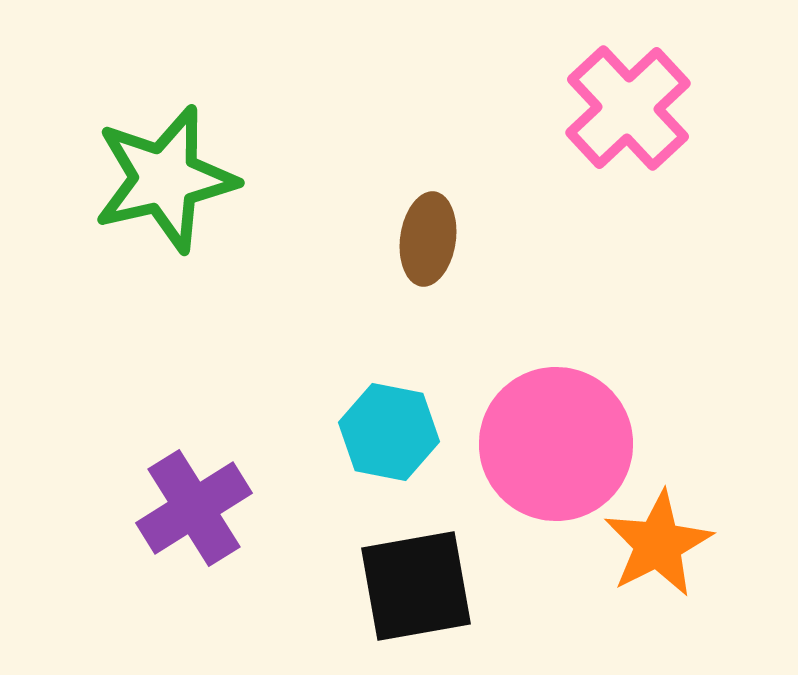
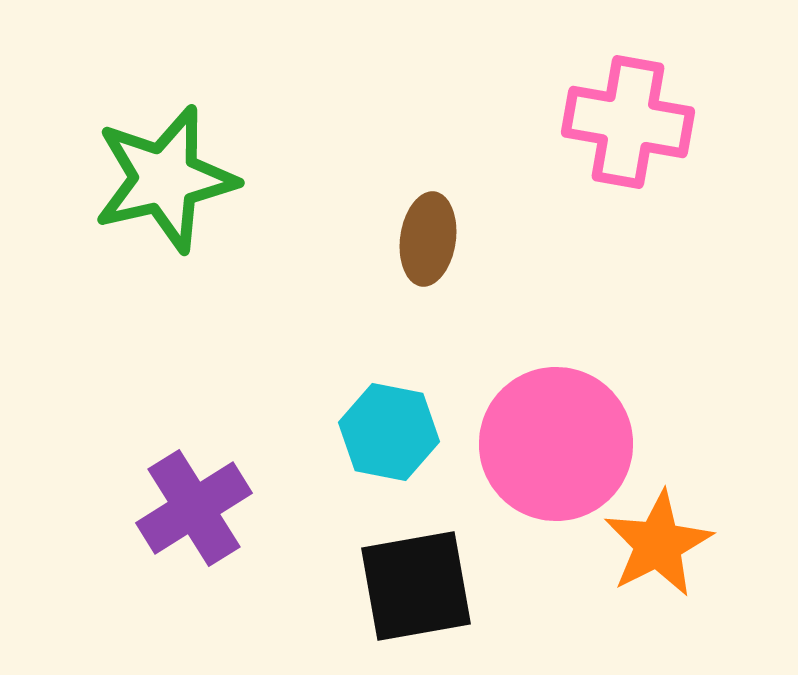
pink cross: moved 14 px down; rotated 37 degrees counterclockwise
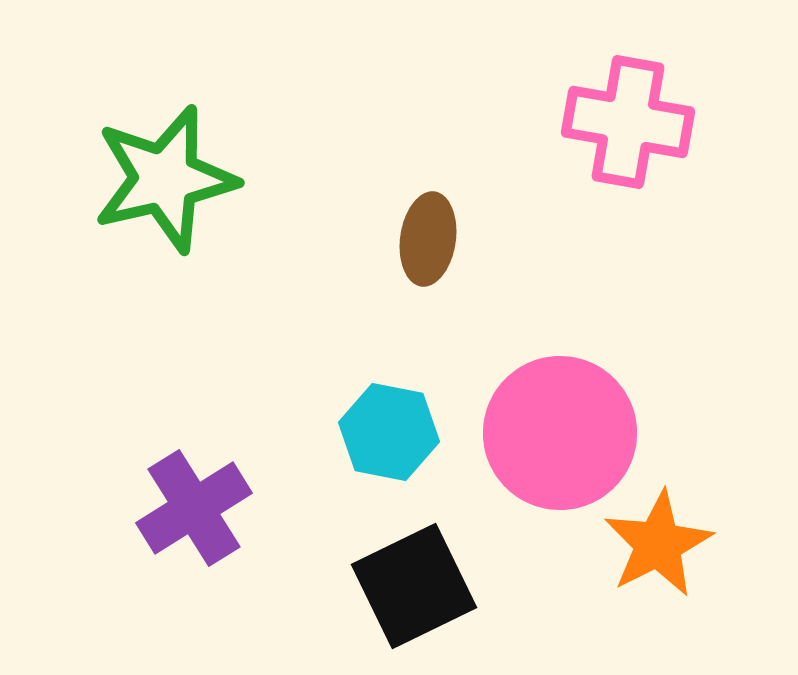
pink circle: moved 4 px right, 11 px up
black square: moved 2 px left; rotated 16 degrees counterclockwise
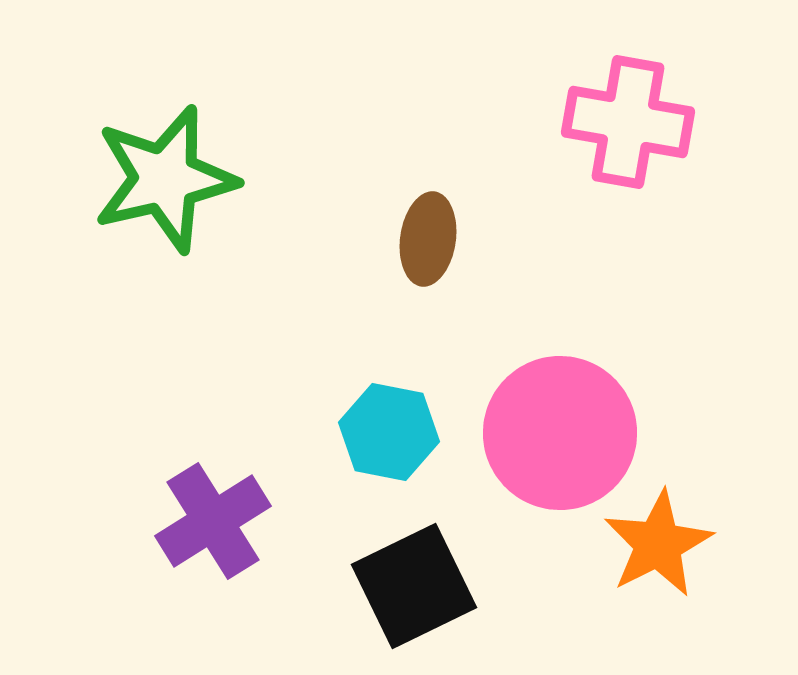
purple cross: moved 19 px right, 13 px down
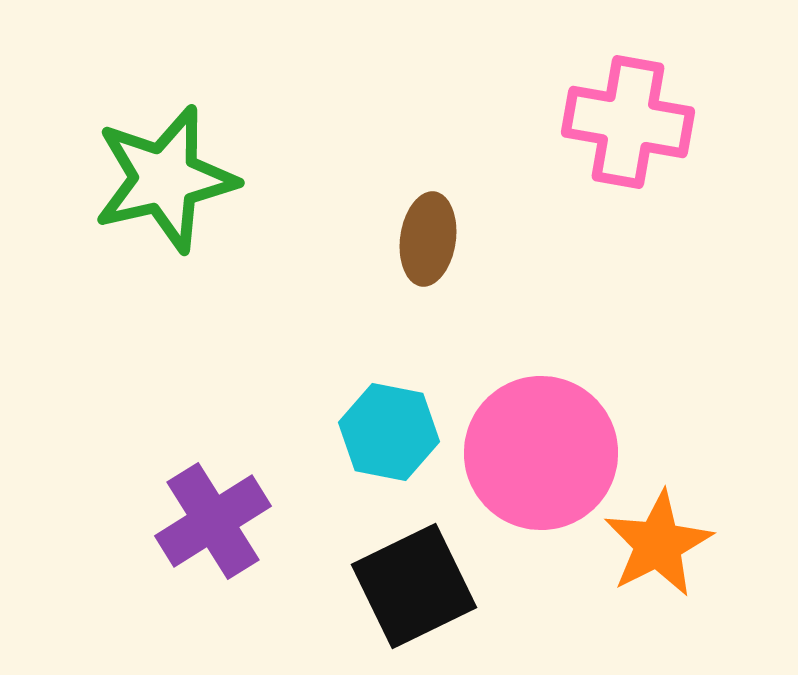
pink circle: moved 19 px left, 20 px down
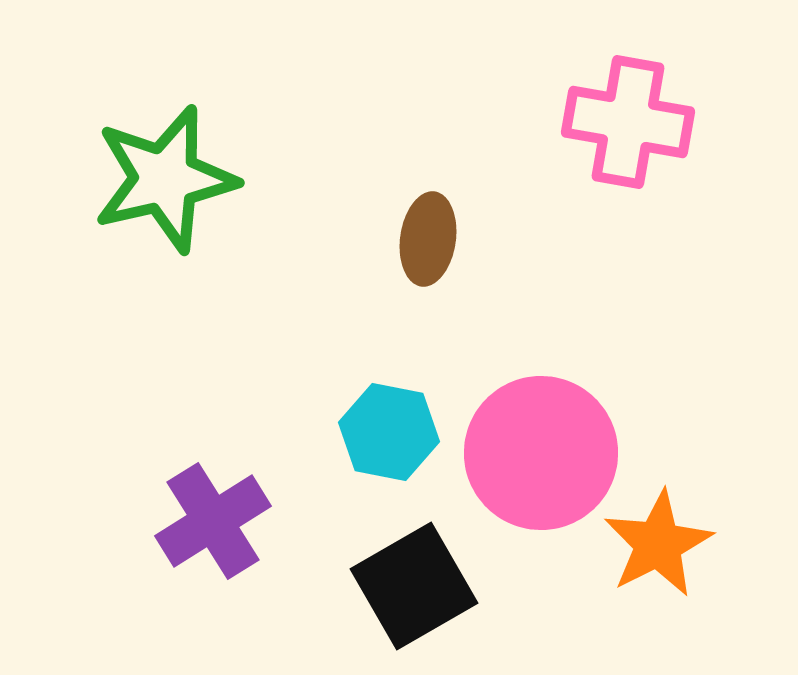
black square: rotated 4 degrees counterclockwise
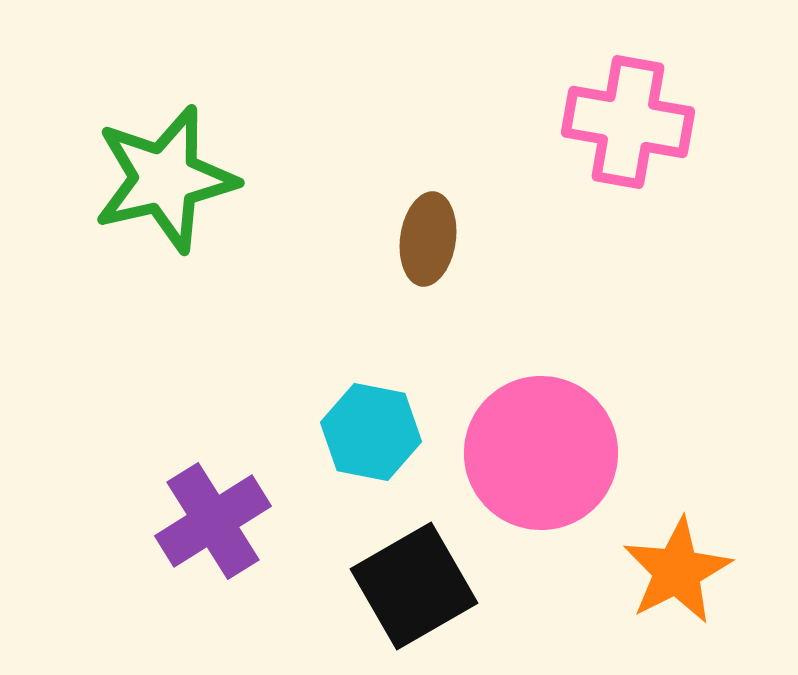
cyan hexagon: moved 18 px left
orange star: moved 19 px right, 27 px down
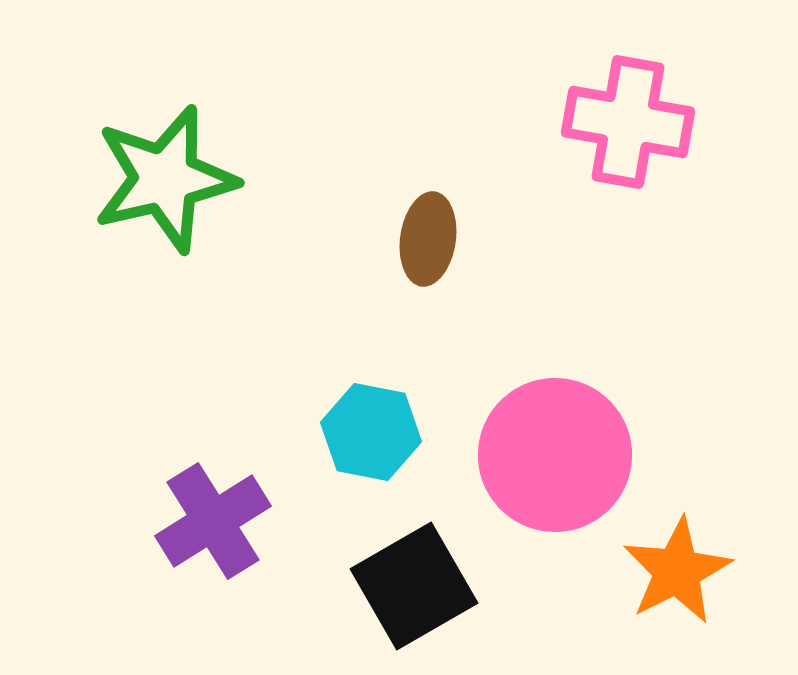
pink circle: moved 14 px right, 2 px down
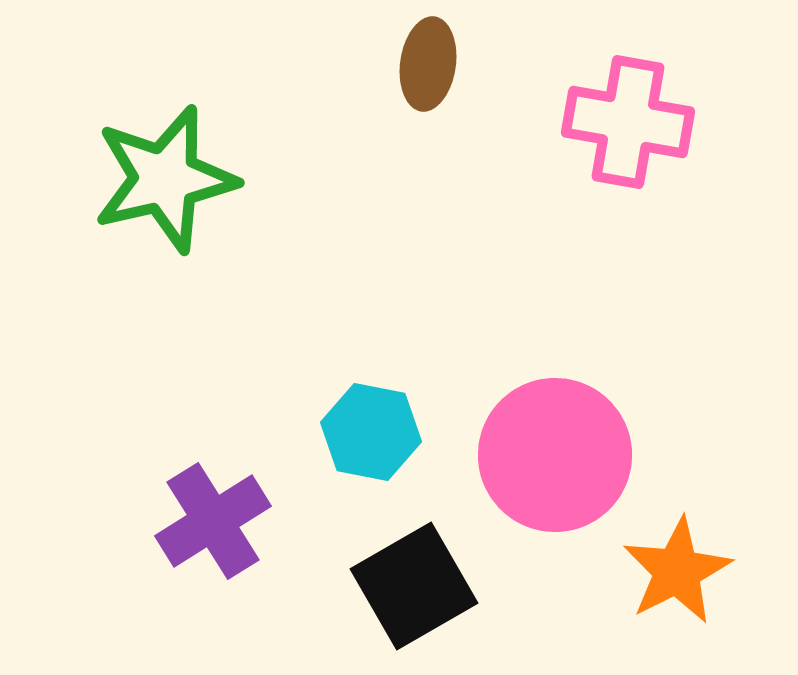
brown ellipse: moved 175 px up
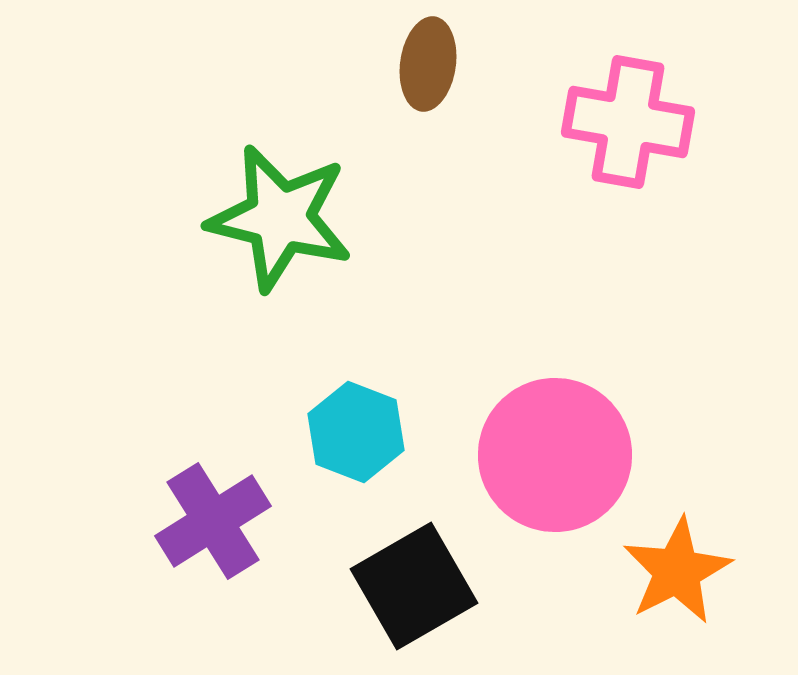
green star: moved 115 px right, 39 px down; rotated 27 degrees clockwise
cyan hexagon: moved 15 px left; rotated 10 degrees clockwise
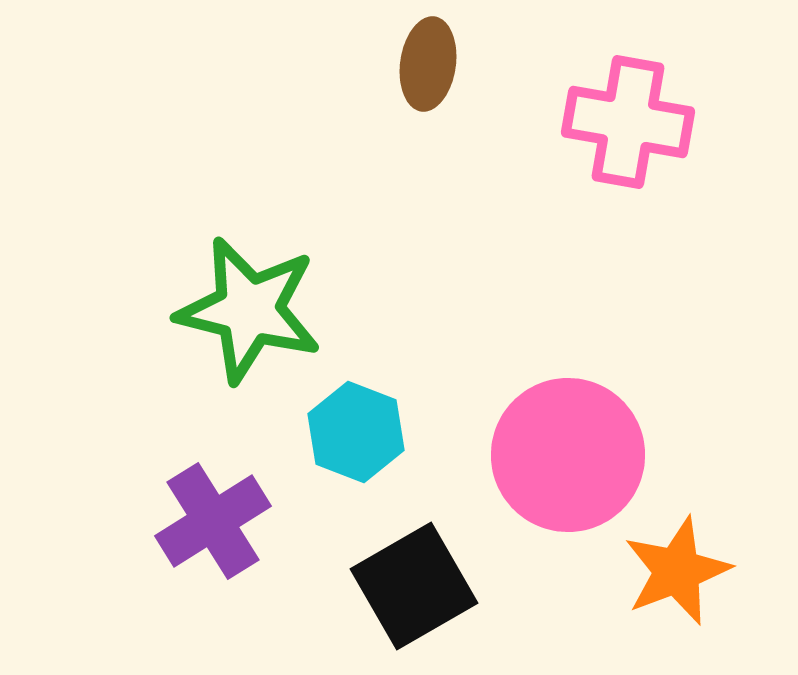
green star: moved 31 px left, 92 px down
pink circle: moved 13 px right
orange star: rotated 6 degrees clockwise
